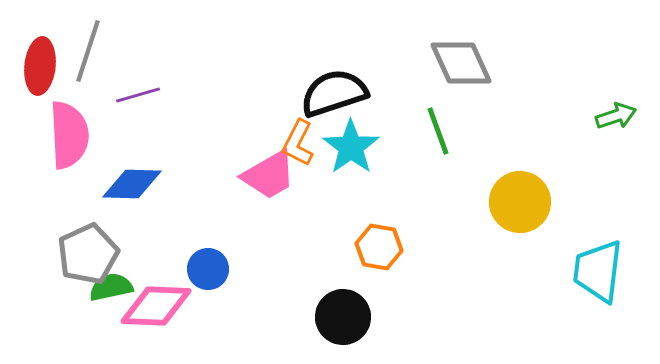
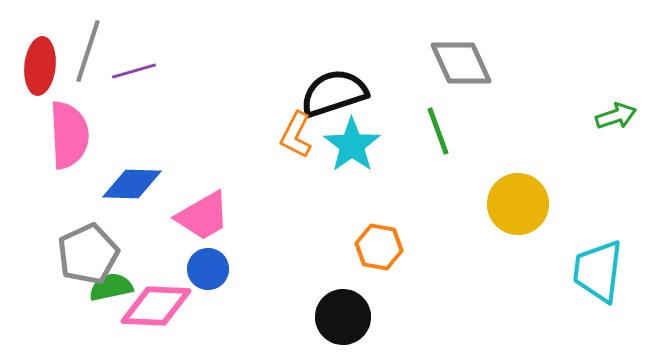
purple line: moved 4 px left, 24 px up
orange L-shape: moved 2 px left, 8 px up
cyan star: moved 1 px right, 2 px up
pink trapezoid: moved 66 px left, 41 px down
yellow circle: moved 2 px left, 2 px down
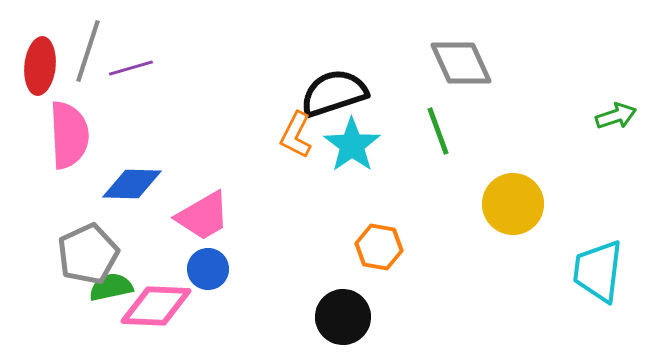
purple line: moved 3 px left, 3 px up
yellow circle: moved 5 px left
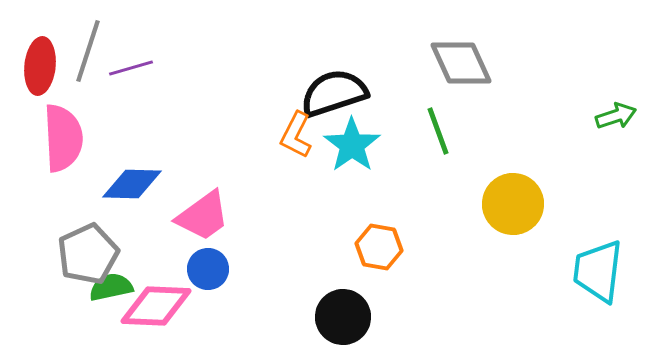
pink semicircle: moved 6 px left, 3 px down
pink trapezoid: rotated 6 degrees counterclockwise
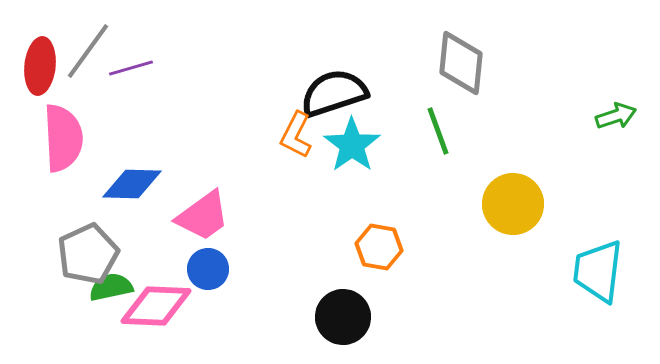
gray line: rotated 18 degrees clockwise
gray diamond: rotated 30 degrees clockwise
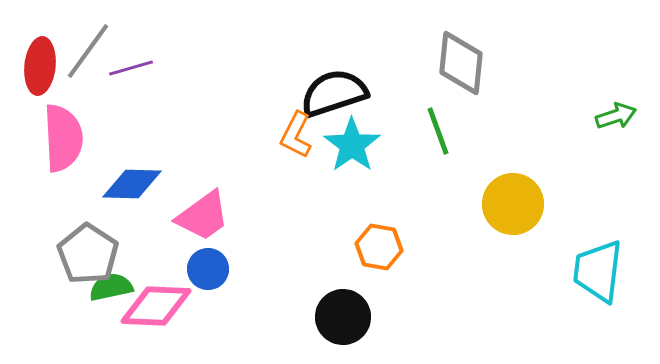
gray pentagon: rotated 14 degrees counterclockwise
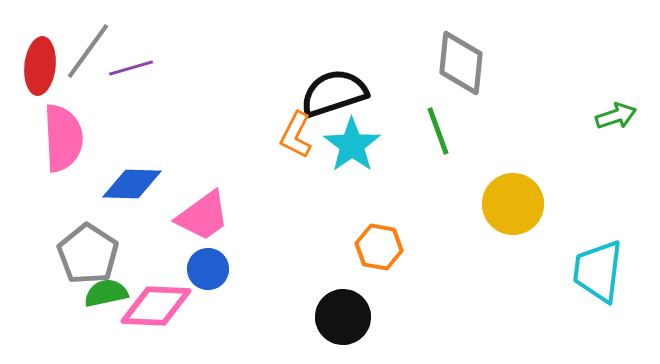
green semicircle: moved 5 px left, 6 px down
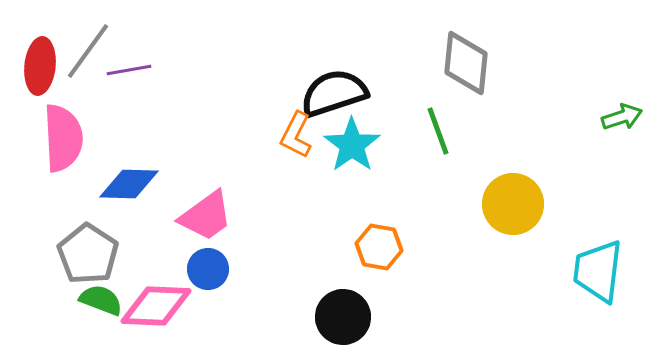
gray diamond: moved 5 px right
purple line: moved 2 px left, 2 px down; rotated 6 degrees clockwise
green arrow: moved 6 px right, 1 px down
blue diamond: moved 3 px left
pink trapezoid: moved 3 px right
green semicircle: moved 5 px left, 7 px down; rotated 33 degrees clockwise
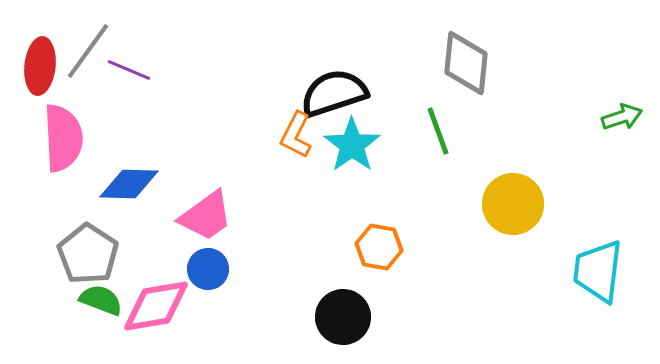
purple line: rotated 33 degrees clockwise
pink diamond: rotated 12 degrees counterclockwise
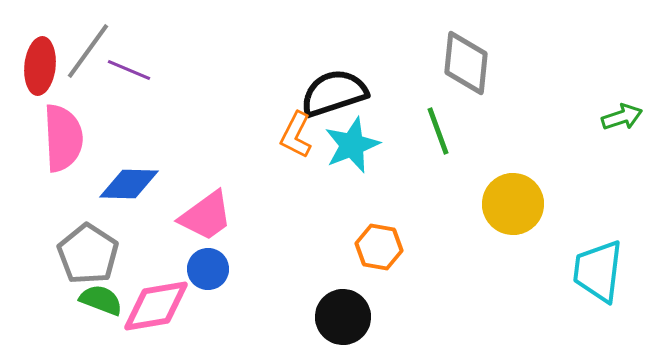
cyan star: rotated 14 degrees clockwise
